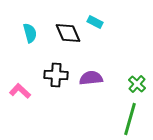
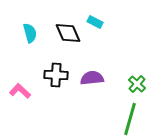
purple semicircle: moved 1 px right
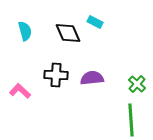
cyan semicircle: moved 5 px left, 2 px up
green line: moved 1 px right, 1 px down; rotated 20 degrees counterclockwise
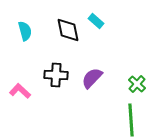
cyan rectangle: moved 1 px right, 1 px up; rotated 14 degrees clockwise
black diamond: moved 3 px up; rotated 12 degrees clockwise
purple semicircle: rotated 40 degrees counterclockwise
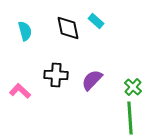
black diamond: moved 2 px up
purple semicircle: moved 2 px down
green cross: moved 4 px left, 3 px down
green line: moved 1 px left, 2 px up
